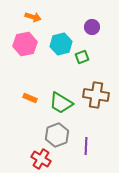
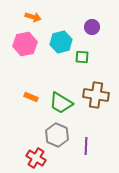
cyan hexagon: moved 2 px up
green square: rotated 24 degrees clockwise
orange rectangle: moved 1 px right, 1 px up
gray hexagon: rotated 15 degrees counterclockwise
red cross: moved 5 px left, 1 px up
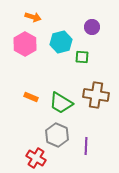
pink hexagon: rotated 20 degrees counterclockwise
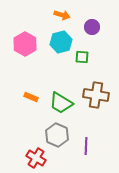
orange arrow: moved 29 px right, 2 px up
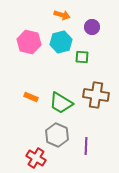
pink hexagon: moved 4 px right, 2 px up; rotated 15 degrees counterclockwise
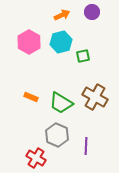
orange arrow: rotated 42 degrees counterclockwise
purple circle: moved 15 px up
pink hexagon: rotated 15 degrees clockwise
green square: moved 1 px right, 1 px up; rotated 16 degrees counterclockwise
brown cross: moved 1 px left, 2 px down; rotated 20 degrees clockwise
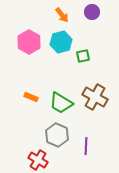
orange arrow: rotated 77 degrees clockwise
red cross: moved 2 px right, 2 px down
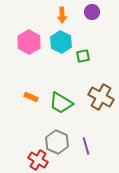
orange arrow: rotated 35 degrees clockwise
cyan hexagon: rotated 20 degrees counterclockwise
brown cross: moved 6 px right
gray hexagon: moved 7 px down
purple line: rotated 18 degrees counterclockwise
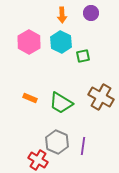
purple circle: moved 1 px left, 1 px down
orange rectangle: moved 1 px left, 1 px down
purple line: moved 3 px left; rotated 24 degrees clockwise
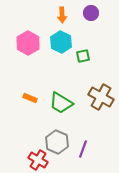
pink hexagon: moved 1 px left, 1 px down
purple line: moved 3 px down; rotated 12 degrees clockwise
